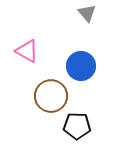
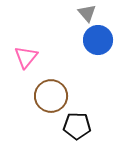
pink triangle: moved 1 px left, 6 px down; rotated 40 degrees clockwise
blue circle: moved 17 px right, 26 px up
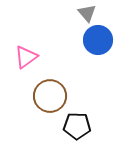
pink triangle: rotated 15 degrees clockwise
brown circle: moved 1 px left
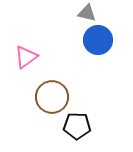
gray triangle: rotated 36 degrees counterclockwise
brown circle: moved 2 px right, 1 px down
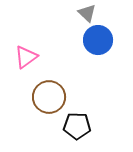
gray triangle: rotated 30 degrees clockwise
brown circle: moved 3 px left
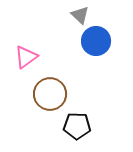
gray triangle: moved 7 px left, 2 px down
blue circle: moved 2 px left, 1 px down
brown circle: moved 1 px right, 3 px up
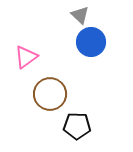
blue circle: moved 5 px left, 1 px down
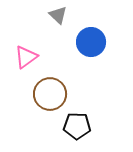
gray triangle: moved 22 px left
